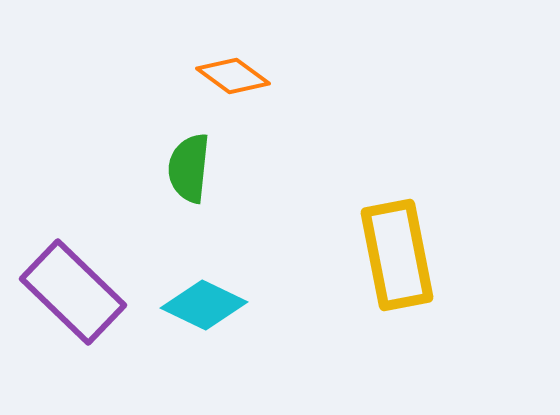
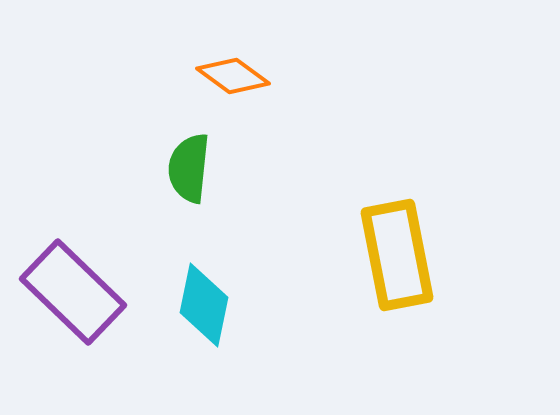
cyan diamond: rotated 76 degrees clockwise
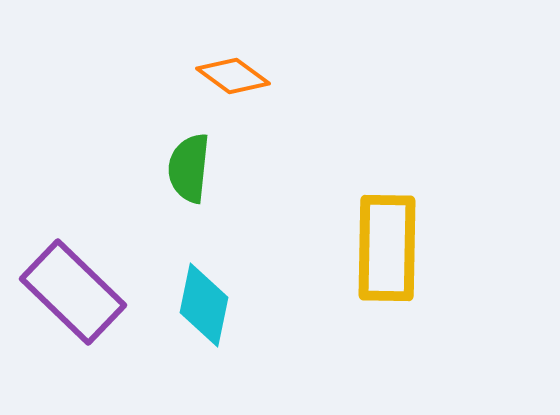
yellow rectangle: moved 10 px left, 7 px up; rotated 12 degrees clockwise
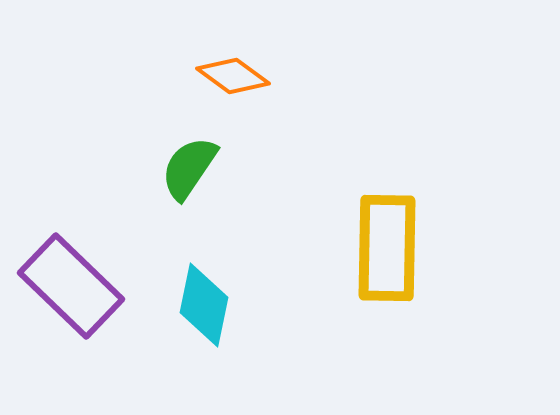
green semicircle: rotated 28 degrees clockwise
purple rectangle: moved 2 px left, 6 px up
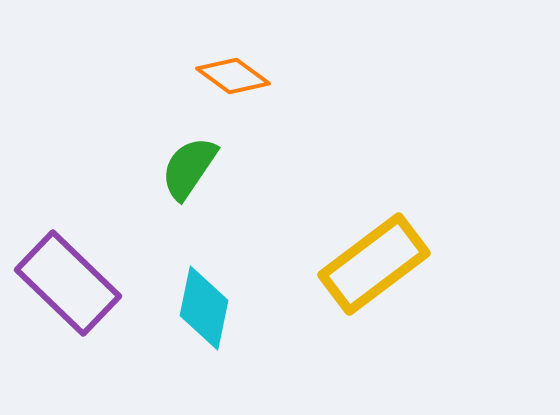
yellow rectangle: moved 13 px left, 16 px down; rotated 52 degrees clockwise
purple rectangle: moved 3 px left, 3 px up
cyan diamond: moved 3 px down
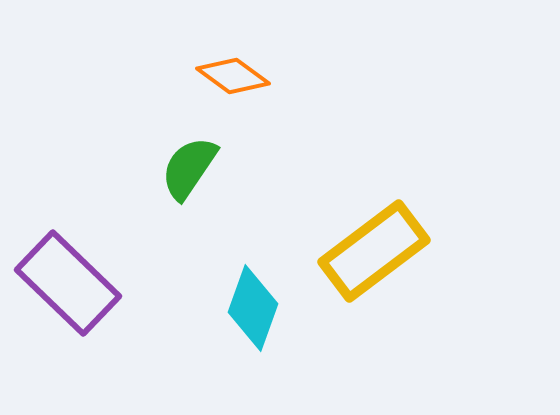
yellow rectangle: moved 13 px up
cyan diamond: moved 49 px right; rotated 8 degrees clockwise
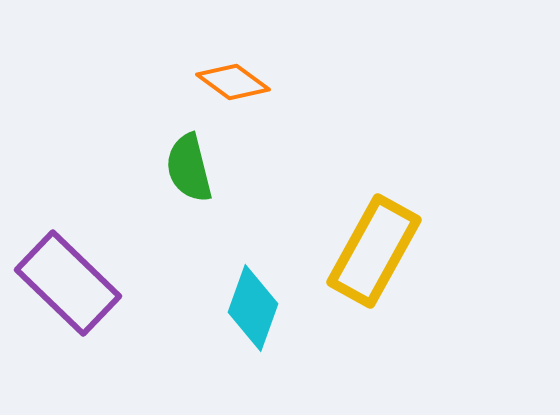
orange diamond: moved 6 px down
green semicircle: rotated 48 degrees counterclockwise
yellow rectangle: rotated 24 degrees counterclockwise
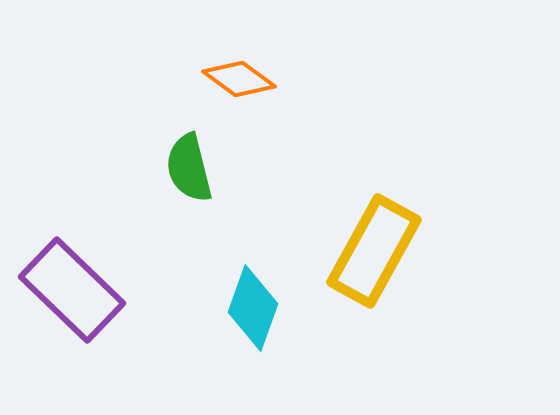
orange diamond: moved 6 px right, 3 px up
purple rectangle: moved 4 px right, 7 px down
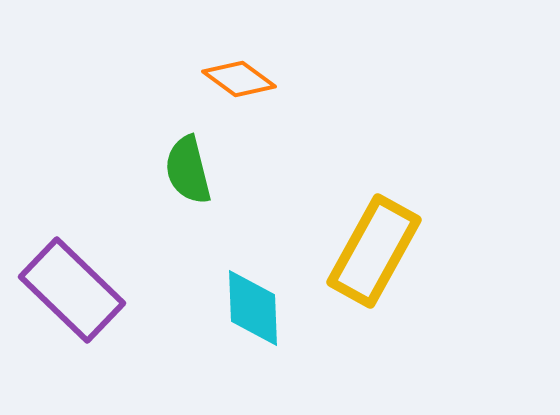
green semicircle: moved 1 px left, 2 px down
cyan diamond: rotated 22 degrees counterclockwise
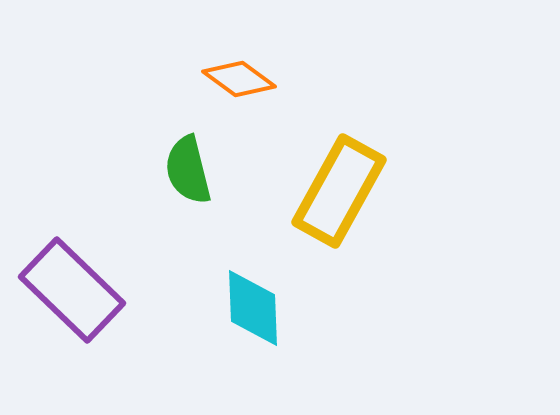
yellow rectangle: moved 35 px left, 60 px up
